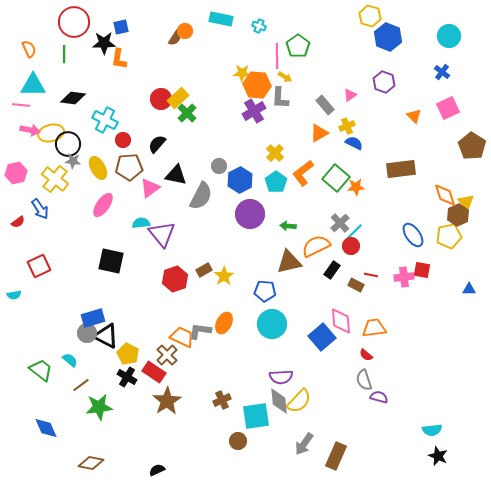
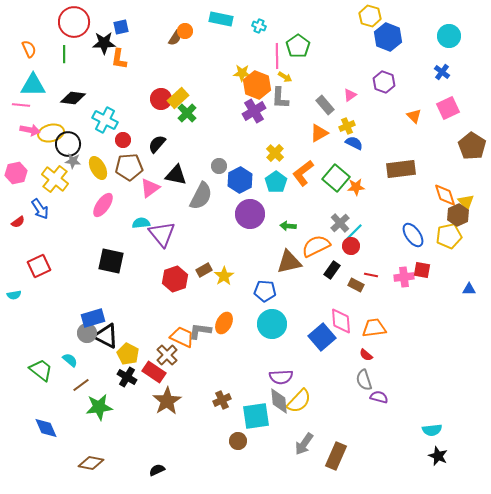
orange hexagon at (257, 85): rotated 16 degrees clockwise
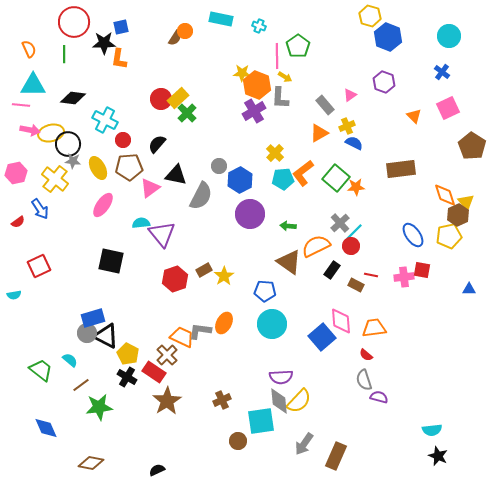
cyan pentagon at (276, 182): moved 7 px right, 3 px up; rotated 30 degrees clockwise
brown triangle at (289, 262): rotated 48 degrees clockwise
cyan square at (256, 416): moved 5 px right, 5 px down
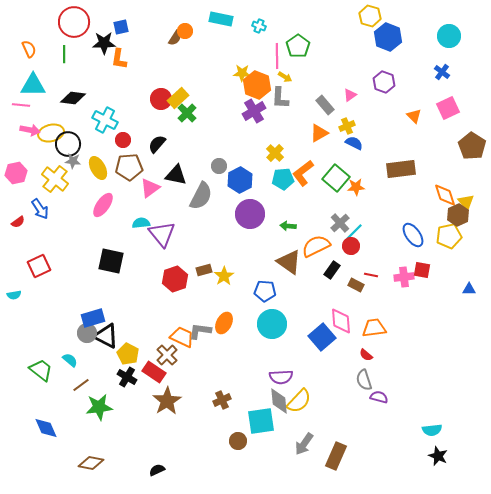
brown rectangle at (204, 270): rotated 14 degrees clockwise
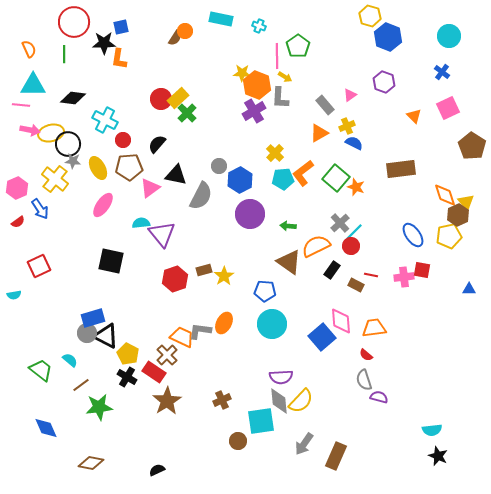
pink hexagon at (16, 173): moved 1 px right, 15 px down; rotated 10 degrees counterclockwise
orange star at (356, 187): rotated 24 degrees clockwise
yellow semicircle at (299, 401): moved 2 px right
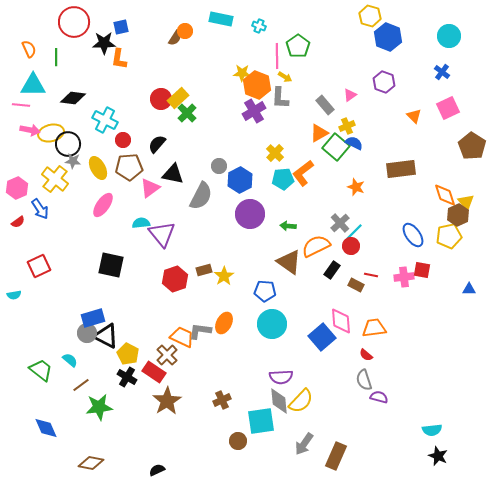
green line at (64, 54): moved 8 px left, 3 px down
black triangle at (176, 175): moved 3 px left, 1 px up
green square at (336, 178): moved 31 px up
black square at (111, 261): moved 4 px down
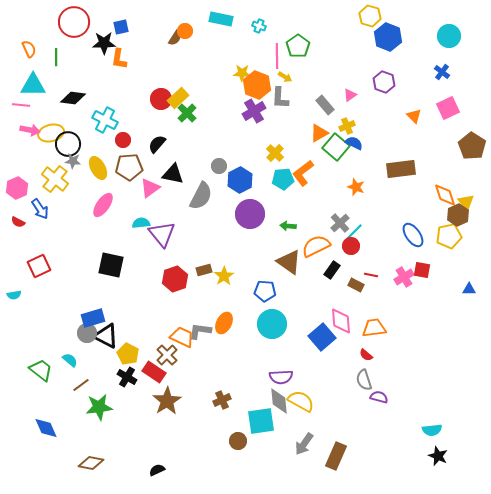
red semicircle at (18, 222): rotated 64 degrees clockwise
pink cross at (404, 277): rotated 24 degrees counterclockwise
yellow semicircle at (301, 401): rotated 104 degrees counterclockwise
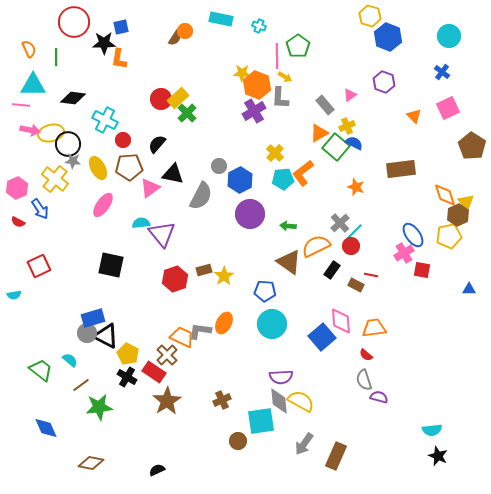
pink cross at (404, 277): moved 24 px up
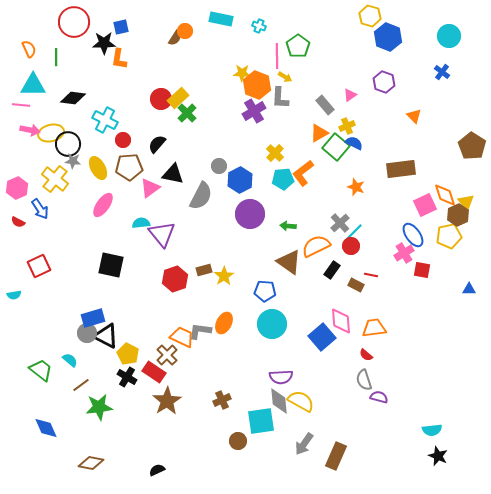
pink square at (448, 108): moved 23 px left, 97 px down
